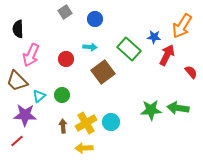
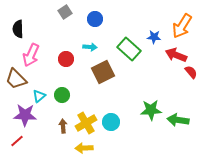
red arrow: moved 9 px right; rotated 95 degrees counterclockwise
brown square: rotated 10 degrees clockwise
brown trapezoid: moved 1 px left, 2 px up
green arrow: moved 12 px down
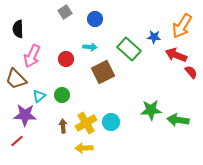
pink arrow: moved 1 px right, 1 px down
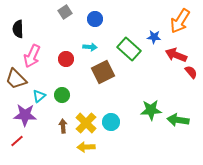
orange arrow: moved 2 px left, 5 px up
yellow cross: rotated 15 degrees counterclockwise
yellow arrow: moved 2 px right, 1 px up
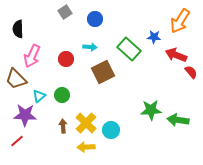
cyan circle: moved 8 px down
